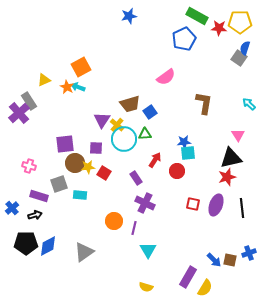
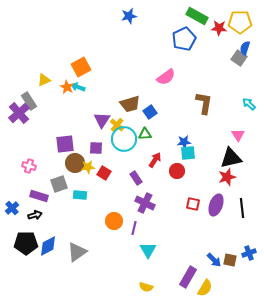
gray triangle at (84, 252): moved 7 px left
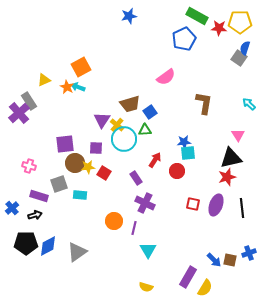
green triangle at (145, 134): moved 4 px up
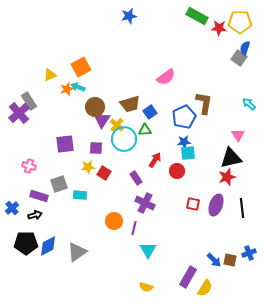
blue pentagon at (184, 39): moved 78 px down
yellow triangle at (44, 80): moved 6 px right, 5 px up
orange star at (67, 87): moved 2 px down; rotated 24 degrees clockwise
brown circle at (75, 163): moved 20 px right, 56 px up
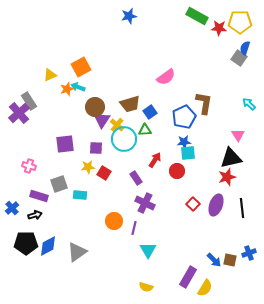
red square at (193, 204): rotated 32 degrees clockwise
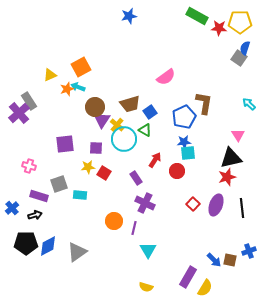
green triangle at (145, 130): rotated 32 degrees clockwise
blue cross at (249, 253): moved 2 px up
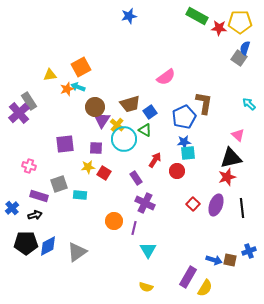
yellow triangle at (50, 75): rotated 16 degrees clockwise
pink triangle at (238, 135): rotated 16 degrees counterclockwise
blue arrow at (214, 260): rotated 28 degrees counterclockwise
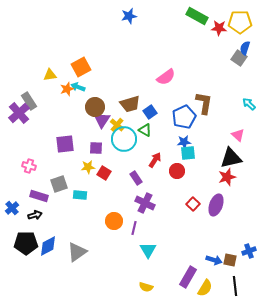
black line at (242, 208): moved 7 px left, 78 px down
